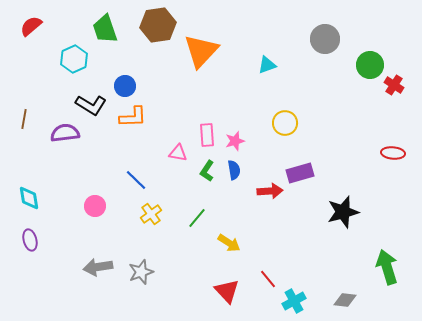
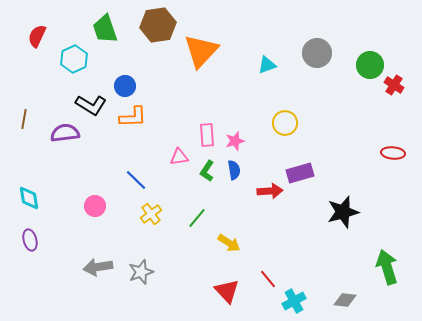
red semicircle: moved 6 px right, 10 px down; rotated 25 degrees counterclockwise
gray circle: moved 8 px left, 14 px down
pink triangle: moved 1 px right, 4 px down; rotated 18 degrees counterclockwise
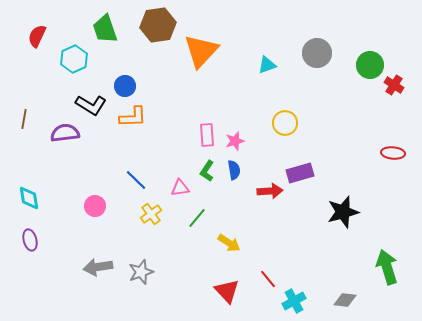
pink triangle: moved 1 px right, 31 px down
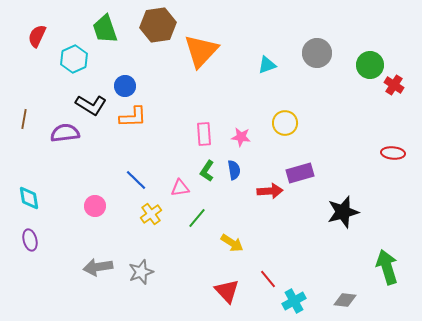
pink rectangle: moved 3 px left, 1 px up
pink star: moved 6 px right, 4 px up; rotated 24 degrees clockwise
yellow arrow: moved 3 px right
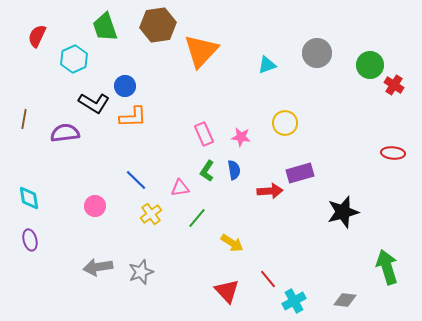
green trapezoid: moved 2 px up
black L-shape: moved 3 px right, 2 px up
pink rectangle: rotated 20 degrees counterclockwise
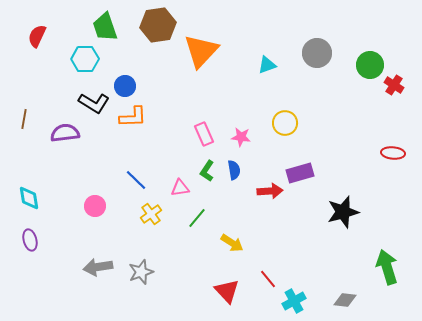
cyan hexagon: moved 11 px right; rotated 24 degrees clockwise
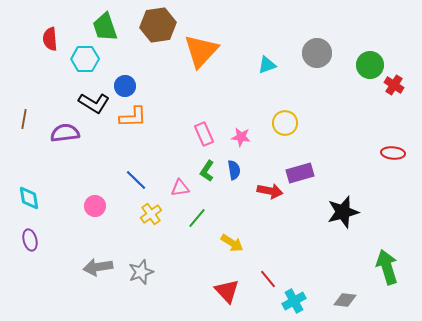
red semicircle: moved 13 px right, 3 px down; rotated 30 degrees counterclockwise
red arrow: rotated 15 degrees clockwise
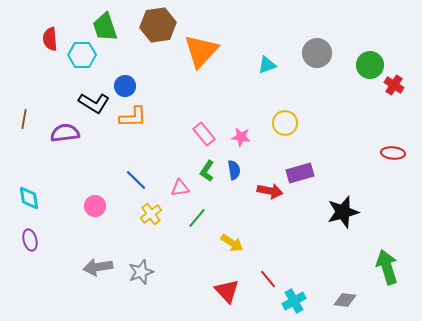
cyan hexagon: moved 3 px left, 4 px up
pink rectangle: rotated 15 degrees counterclockwise
